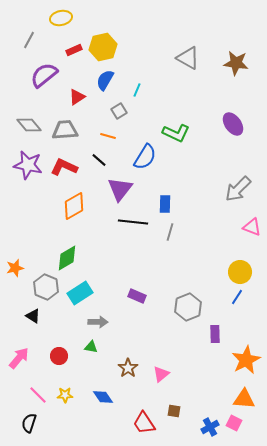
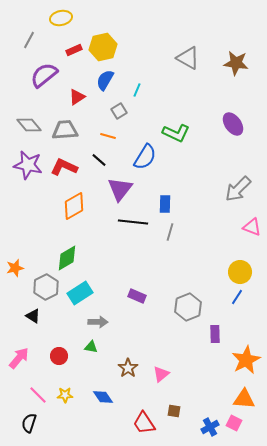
gray hexagon at (46, 287): rotated 10 degrees clockwise
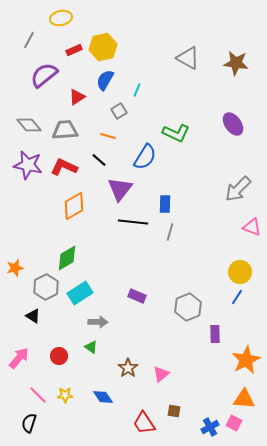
green triangle at (91, 347): rotated 24 degrees clockwise
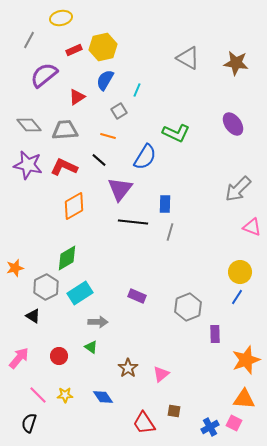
orange star at (246, 360): rotated 8 degrees clockwise
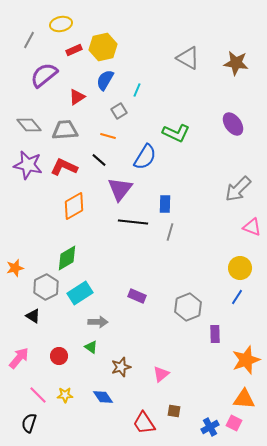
yellow ellipse at (61, 18): moved 6 px down
yellow circle at (240, 272): moved 4 px up
brown star at (128, 368): moved 7 px left, 1 px up; rotated 18 degrees clockwise
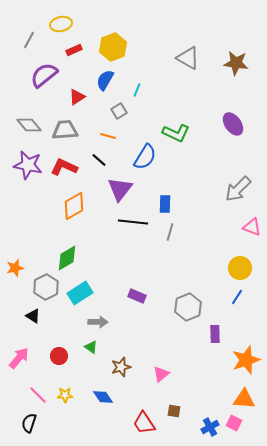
yellow hexagon at (103, 47): moved 10 px right; rotated 8 degrees counterclockwise
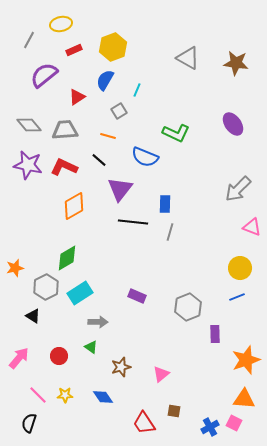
blue semicircle at (145, 157): rotated 80 degrees clockwise
blue line at (237, 297): rotated 35 degrees clockwise
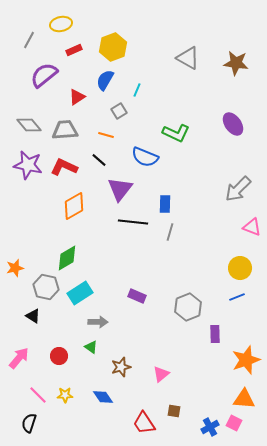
orange line at (108, 136): moved 2 px left, 1 px up
gray hexagon at (46, 287): rotated 20 degrees counterclockwise
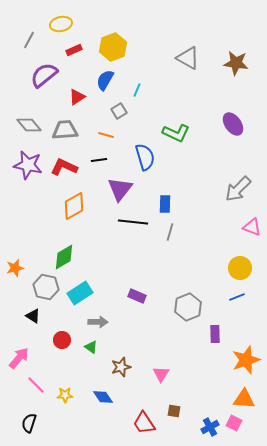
blue semicircle at (145, 157): rotated 128 degrees counterclockwise
black line at (99, 160): rotated 49 degrees counterclockwise
green diamond at (67, 258): moved 3 px left, 1 px up
red circle at (59, 356): moved 3 px right, 16 px up
pink triangle at (161, 374): rotated 18 degrees counterclockwise
pink line at (38, 395): moved 2 px left, 10 px up
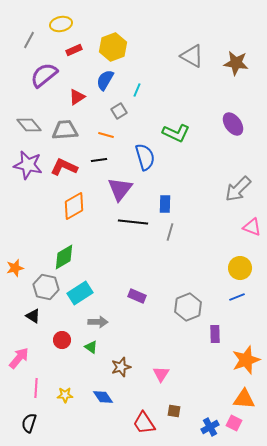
gray triangle at (188, 58): moved 4 px right, 2 px up
pink line at (36, 385): moved 3 px down; rotated 48 degrees clockwise
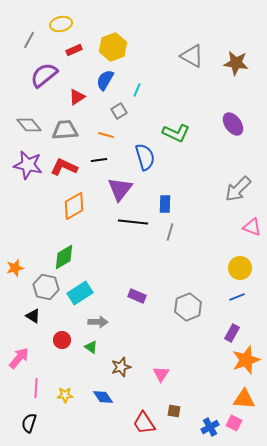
purple rectangle at (215, 334): moved 17 px right, 1 px up; rotated 30 degrees clockwise
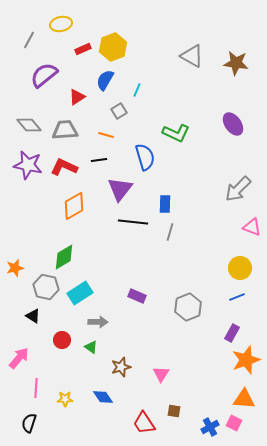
red rectangle at (74, 50): moved 9 px right, 1 px up
yellow star at (65, 395): moved 4 px down
